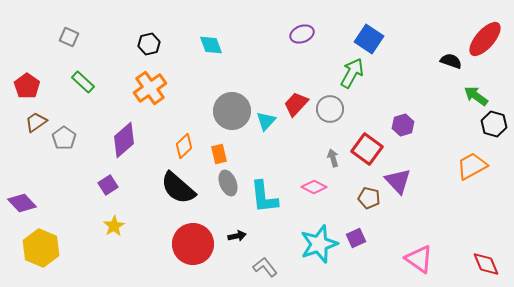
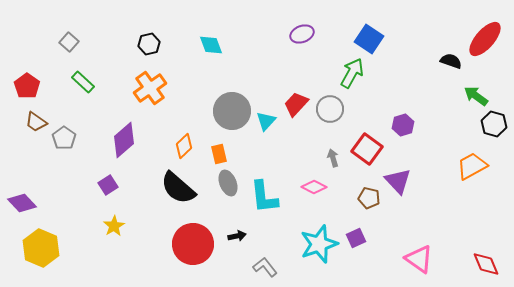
gray square at (69, 37): moved 5 px down; rotated 18 degrees clockwise
brown trapezoid at (36, 122): rotated 110 degrees counterclockwise
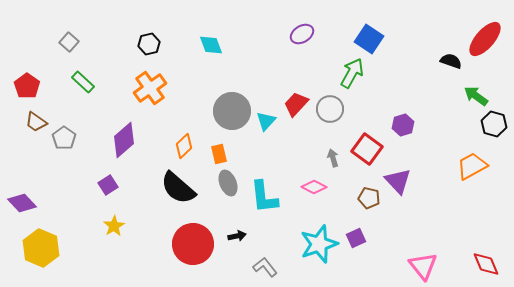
purple ellipse at (302, 34): rotated 10 degrees counterclockwise
pink triangle at (419, 259): moved 4 px right, 7 px down; rotated 16 degrees clockwise
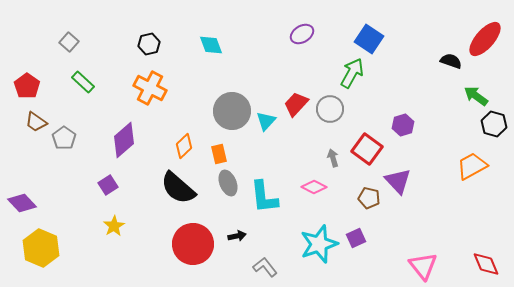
orange cross at (150, 88): rotated 28 degrees counterclockwise
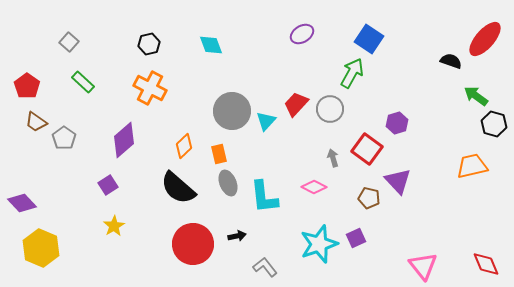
purple hexagon at (403, 125): moved 6 px left, 2 px up
orange trapezoid at (472, 166): rotated 16 degrees clockwise
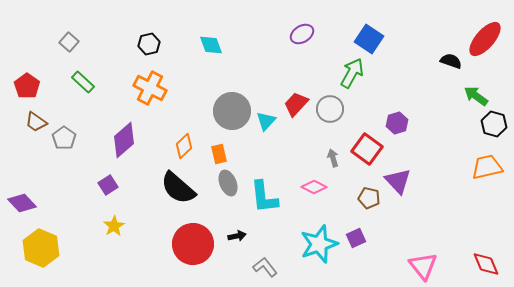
orange trapezoid at (472, 166): moved 15 px right, 1 px down
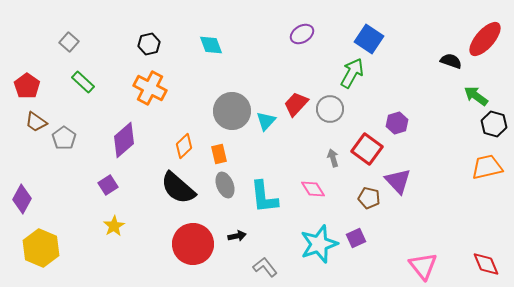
gray ellipse at (228, 183): moved 3 px left, 2 px down
pink diamond at (314, 187): moved 1 px left, 2 px down; rotated 30 degrees clockwise
purple diamond at (22, 203): moved 4 px up; rotated 72 degrees clockwise
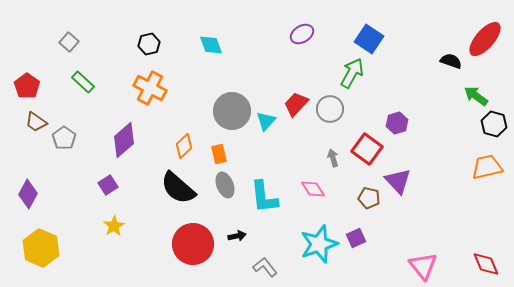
purple diamond at (22, 199): moved 6 px right, 5 px up
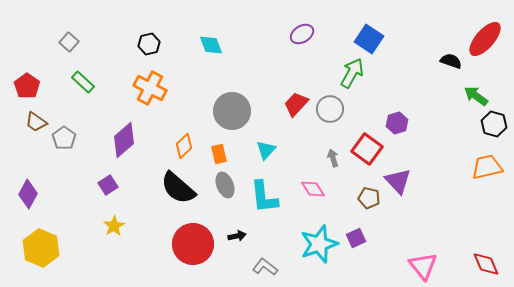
cyan triangle at (266, 121): moved 29 px down
gray L-shape at (265, 267): rotated 15 degrees counterclockwise
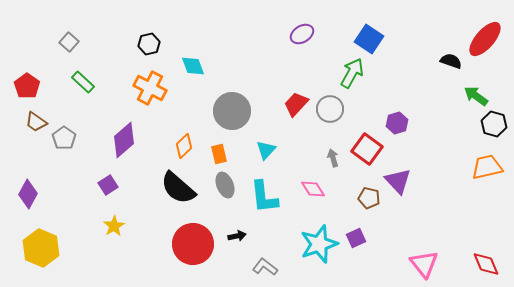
cyan diamond at (211, 45): moved 18 px left, 21 px down
pink triangle at (423, 266): moved 1 px right, 2 px up
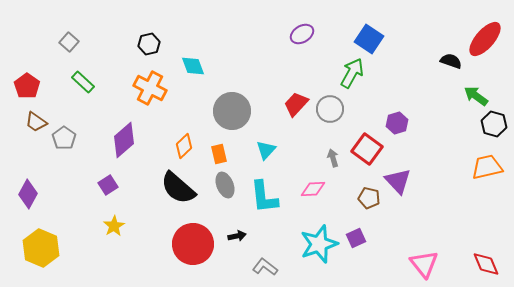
pink diamond at (313, 189): rotated 60 degrees counterclockwise
